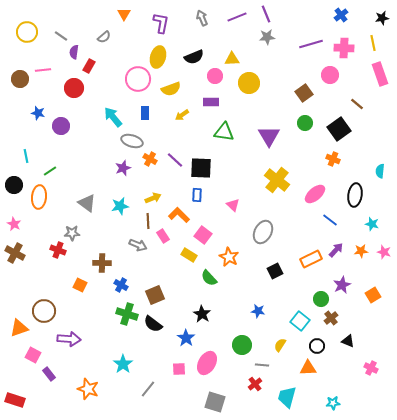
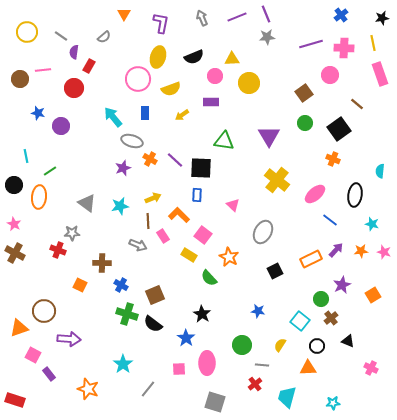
green triangle at (224, 132): moved 9 px down
pink ellipse at (207, 363): rotated 30 degrees counterclockwise
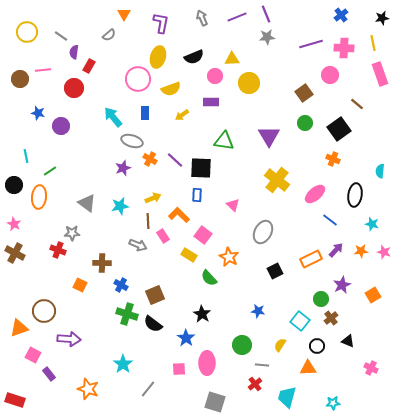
gray semicircle at (104, 37): moved 5 px right, 2 px up
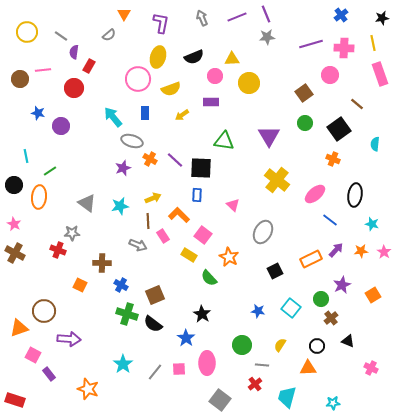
cyan semicircle at (380, 171): moved 5 px left, 27 px up
pink star at (384, 252): rotated 16 degrees clockwise
cyan square at (300, 321): moved 9 px left, 13 px up
gray line at (148, 389): moved 7 px right, 17 px up
gray square at (215, 402): moved 5 px right, 2 px up; rotated 20 degrees clockwise
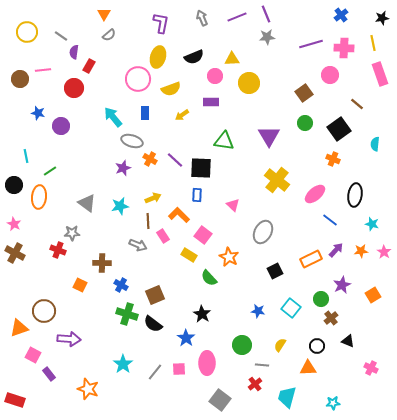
orange triangle at (124, 14): moved 20 px left
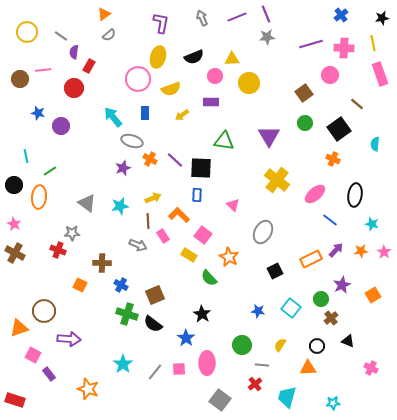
orange triangle at (104, 14): rotated 24 degrees clockwise
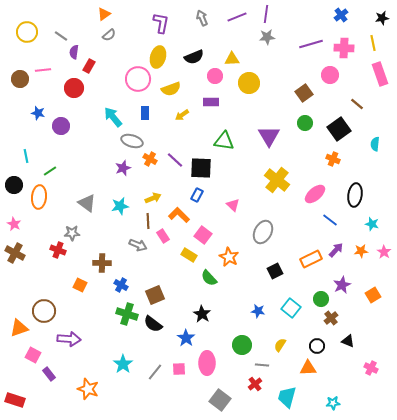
purple line at (266, 14): rotated 30 degrees clockwise
blue rectangle at (197, 195): rotated 24 degrees clockwise
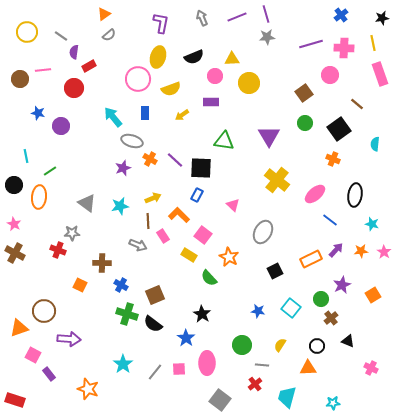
purple line at (266, 14): rotated 24 degrees counterclockwise
red rectangle at (89, 66): rotated 32 degrees clockwise
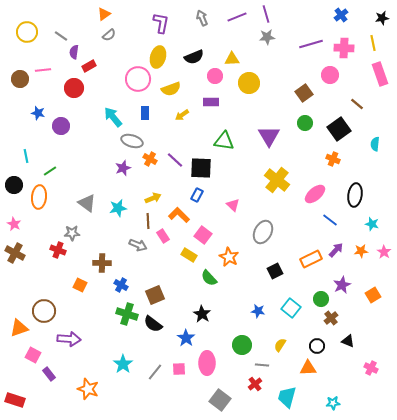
cyan star at (120, 206): moved 2 px left, 2 px down
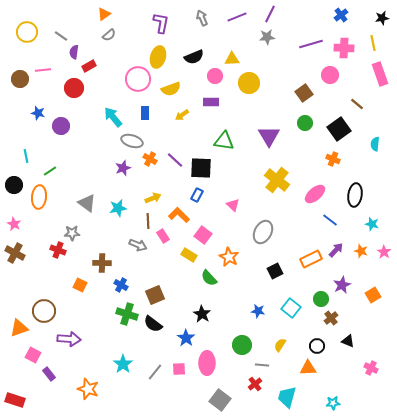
purple line at (266, 14): moved 4 px right; rotated 42 degrees clockwise
orange star at (361, 251): rotated 24 degrees clockwise
